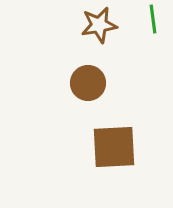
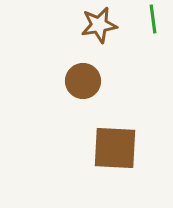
brown circle: moved 5 px left, 2 px up
brown square: moved 1 px right, 1 px down; rotated 6 degrees clockwise
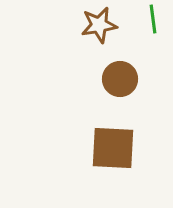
brown circle: moved 37 px right, 2 px up
brown square: moved 2 px left
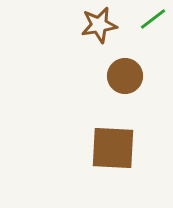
green line: rotated 60 degrees clockwise
brown circle: moved 5 px right, 3 px up
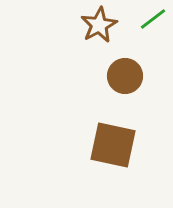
brown star: rotated 18 degrees counterclockwise
brown square: moved 3 px up; rotated 9 degrees clockwise
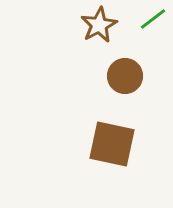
brown square: moved 1 px left, 1 px up
